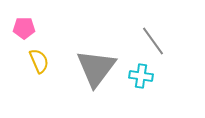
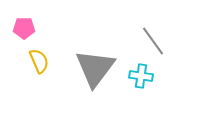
gray triangle: moved 1 px left
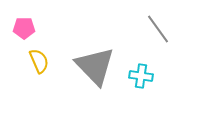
gray line: moved 5 px right, 12 px up
gray triangle: moved 2 px up; rotated 21 degrees counterclockwise
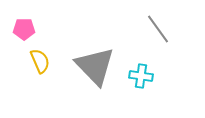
pink pentagon: moved 1 px down
yellow semicircle: moved 1 px right
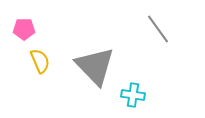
cyan cross: moved 8 px left, 19 px down
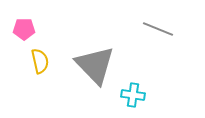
gray line: rotated 32 degrees counterclockwise
yellow semicircle: rotated 10 degrees clockwise
gray triangle: moved 1 px up
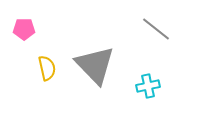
gray line: moved 2 px left; rotated 16 degrees clockwise
yellow semicircle: moved 7 px right, 7 px down
cyan cross: moved 15 px right, 9 px up; rotated 20 degrees counterclockwise
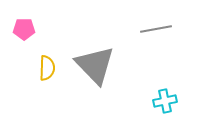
gray line: rotated 48 degrees counterclockwise
yellow semicircle: rotated 15 degrees clockwise
cyan cross: moved 17 px right, 15 px down
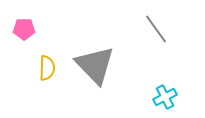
gray line: rotated 64 degrees clockwise
cyan cross: moved 4 px up; rotated 15 degrees counterclockwise
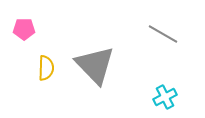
gray line: moved 7 px right, 5 px down; rotated 24 degrees counterclockwise
yellow semicircle: moved 1 px left
